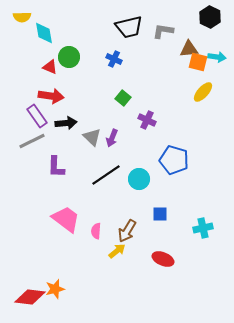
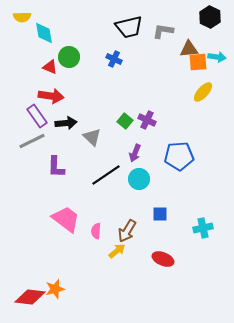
orange square: rotated 18 degrees counterclockwise
green square: moved 2 px right, 23 px down
purple arrow: moved 23 px right, 15 px down
blue pentagon: moved 5 px right, 4 px up; rotated 20 degrees counterclockwise
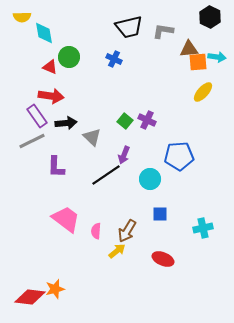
purple arrow: moved 11 px left, 2 px down
cyan circle: moved 11 px right
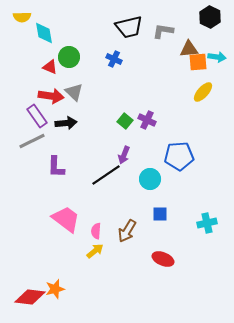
gray triangle: moved 18 px left, 45 px up
cyan cross: moved 4 px right, 5 px up
yellow arrow: moved 22 px left
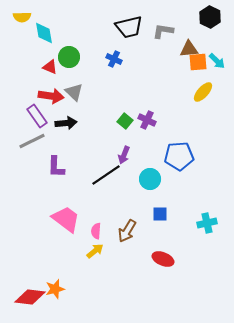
cyan arrow: moved 4 px down; rotated 36 degrees clockwise
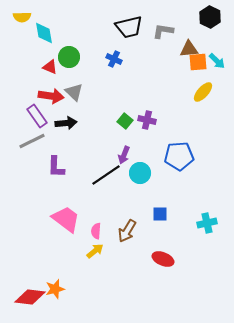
purple cross: rotated 12 degrees counterclockwise
cyan circle: moved 10 px left, 6 px up
